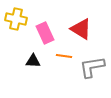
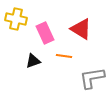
black triangle: rotated 21 degrees counterclockwise
gray L-shape: moved 11 px down
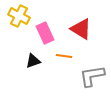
yellow cross: moved 3 px right, 3 px up; rotated 15 degrees clockwise
gray L-shape: moved 2 px up
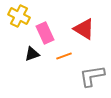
red triangle: moved 3 px right
orange line: rotated 28 degrees counterclockwise
black triangle: moved 1 px left, 7 px up
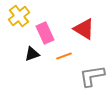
yellow cross: rotated 25 degrees clockwise
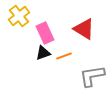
black triangle: moved 11 px right, 1 px up
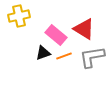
yellow cross: rotated 25 degrees clockwise
pink rectangle: moved 11 px right, 2 px down; rotated 25 degrees counterclockwise
gray L-shape: moved 19 px up
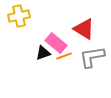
pink rectangle: moved 8 px down
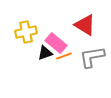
yellow cross: moved 7 px right, 16 px down
red triangle: moved 1 px right, 4 px up
black triangle: moved 2 px right
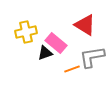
orange line: moved 8 px right, 13 px down
